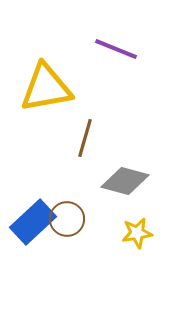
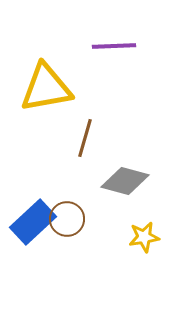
purple line: moved 2 px left, 3 px up; rotated 24 degrees counterclockwise
yellow star: moved 7 px right, 4 px down
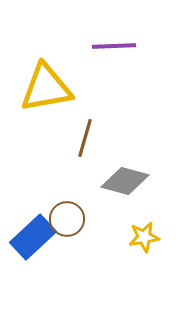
blue rectangle: moved 15 px down
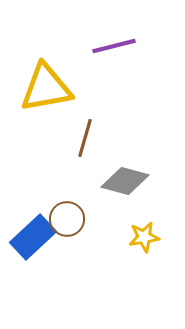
purple line: rotated 12 degrees counterclockwise
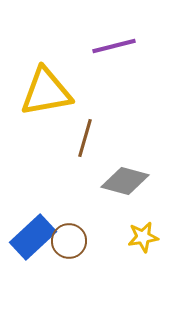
yellow triangle: moved 4 px down
brown circle: moved 2 px right, 22 px down
yellow star: moved 1 px left
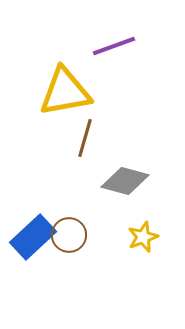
purple line: rotated 6 degrees counterclockwise
yellow triangle: moved 19 px right
yellow star: rotated 12 degrees counterclockwise
brown circle: moved 6 px up
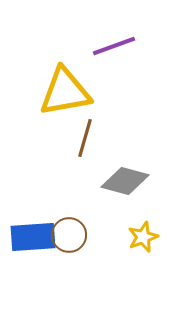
blue rectangle: rotated 39 degrees clockwise
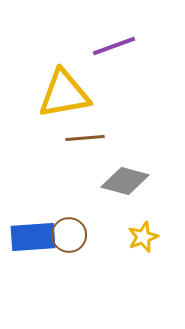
yellow triangle: moved 1 px left, 2 px down
brown line: rotated 69 degrees clockwise
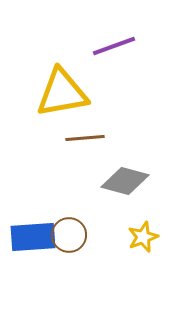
yellow triangle: moved 2 px left, 1 px up
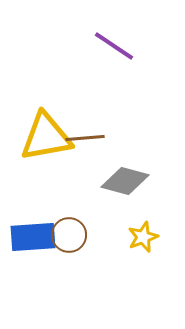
purple line: rotated 54 degrees clockwise
yellow triangle: moved 16 px left, 44 px down
